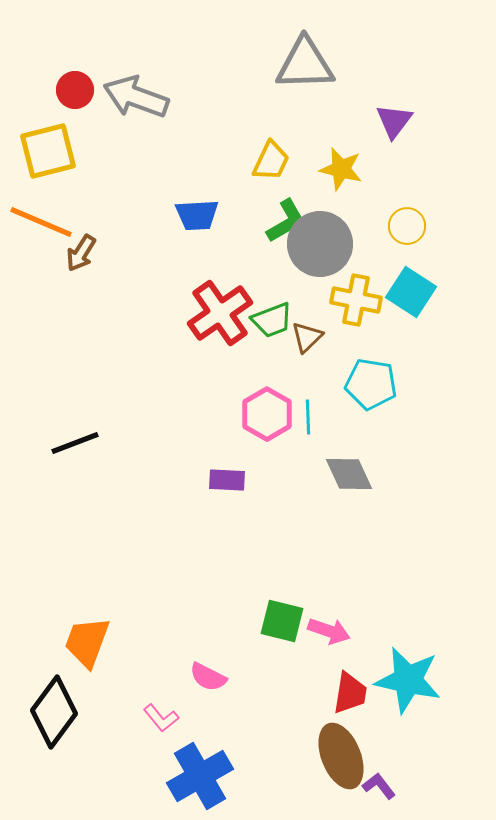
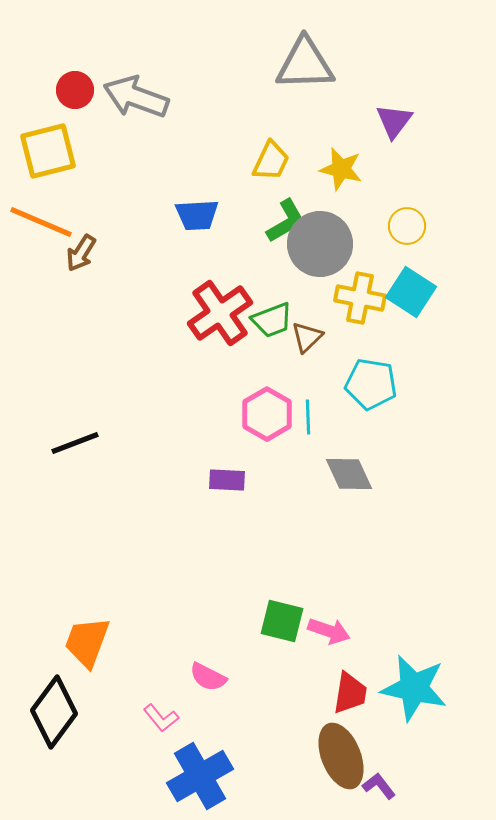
yellow cross: moved 4 px right, 2 px up
cyan star: moved 6 px right, 8 px down
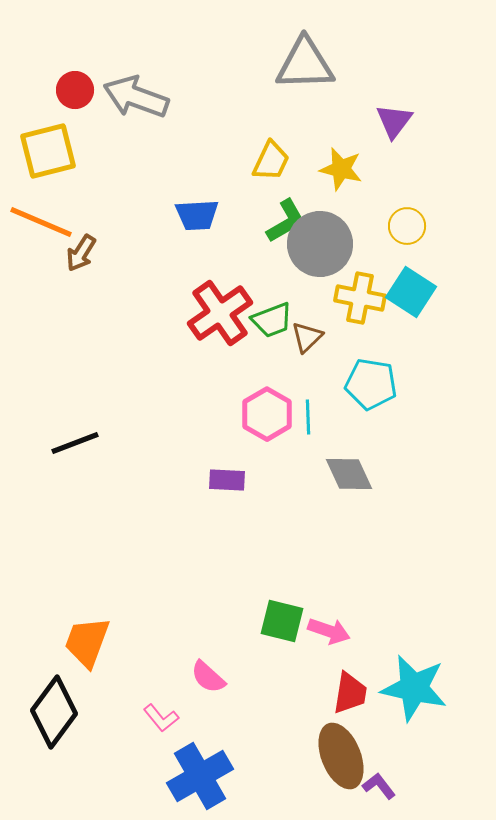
pink semicircle: rotated 15 degrees clockwise
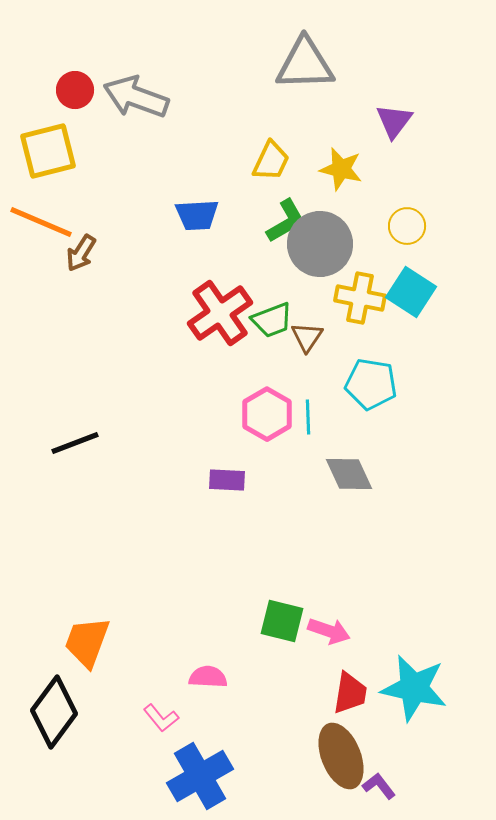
brown triangle: rotated 12 degrees counterclockwise
pink semicircle: rotated 141 degrees clockwise
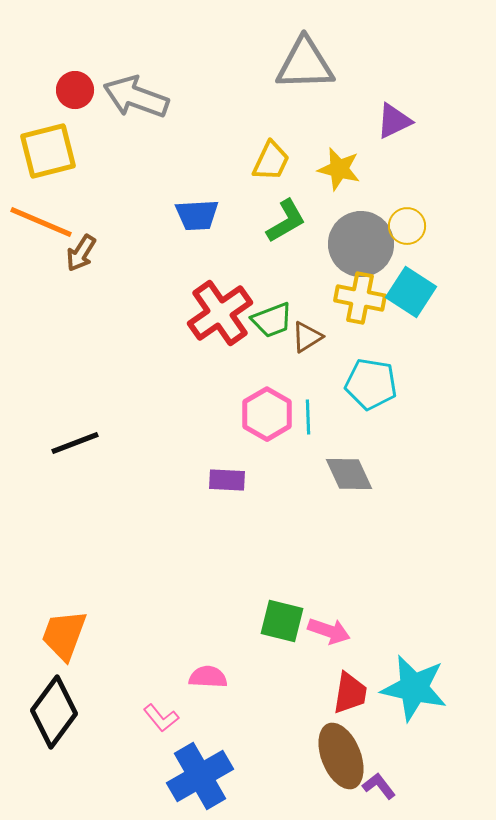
purple triangle: rotated 27 degrees clockwise
yellow star: moved 2 px left
gray circle: moved 41 px right
brown triangle: rotated 24 degrees clockwise
orange trapezoid: moved 23 px left, 7 px up
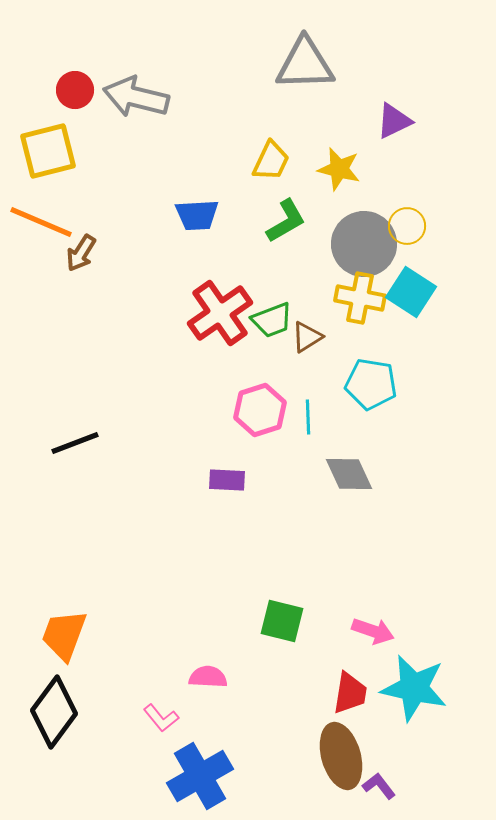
gray arrow: rotated 6 degrees counterclockwise
gray circle: moved 3 px right
pink hexagon: moved 7 px left, 4 px up; rotated 12 degrees clockwise
pink arrow: moved 44 px right
brown ellipse: rotated 6 degrees clockwise
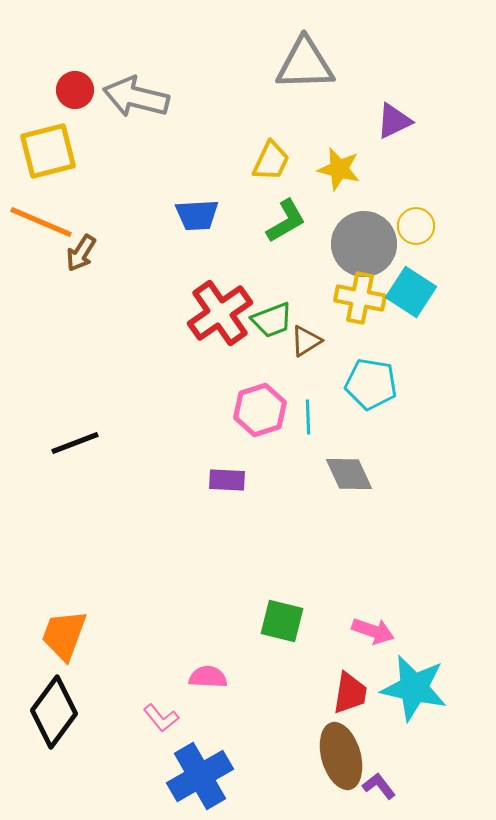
yellow circle: moved 9 px right
brown triangle: moved 1 px left, 4 px down
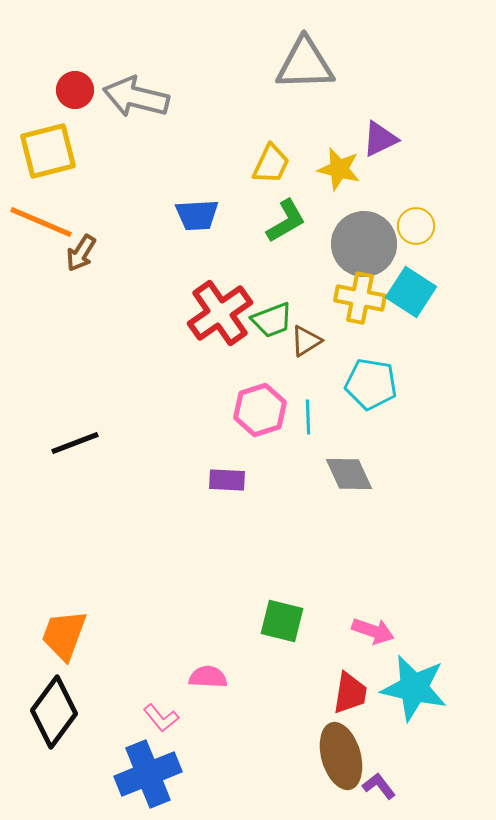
purple triangle: moved 14 px left, 18 px down
yellow trapezoid: moved 3 px down
blue cross: moved 52 px left, 2 px up; rotated 8 degrees clockwise
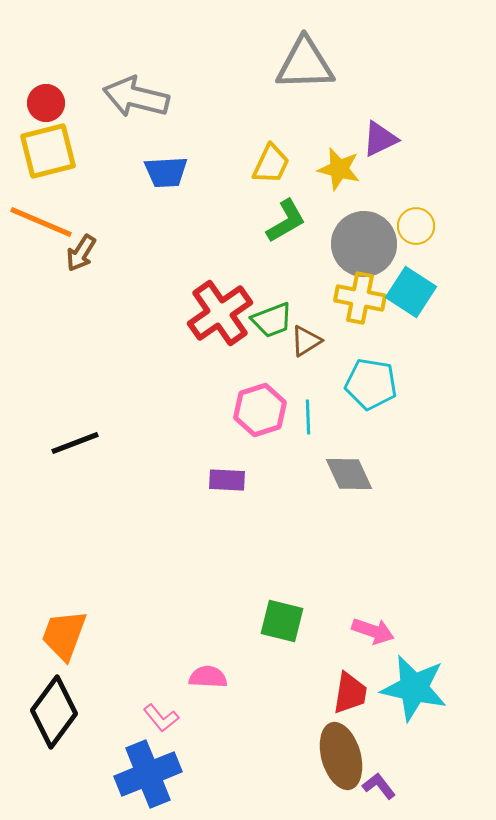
red circle: moved 29 px left, 13 px down
blue trapezoid: moved 31 px left, 43 px up
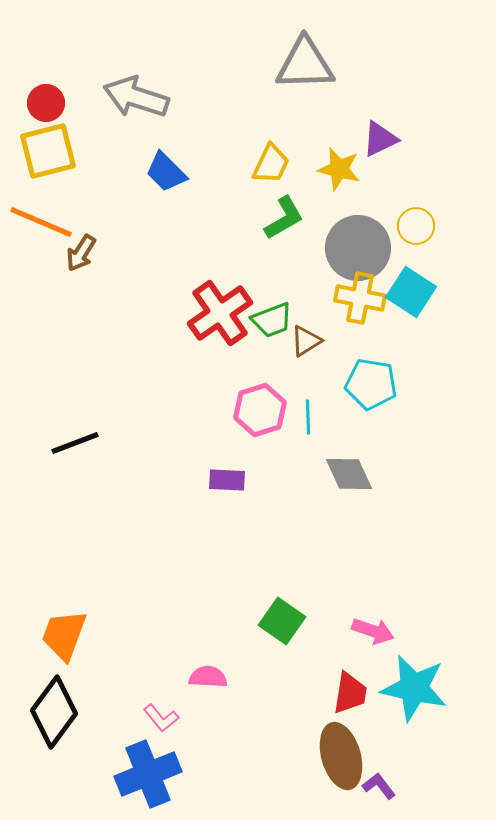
gray arrow: rotated 4 degrees clockwise
blue trapezoid: rotated 48 degrees clockwise
green L-shape: moved 2 px left, 3 px up
gray circle: moved 6 px left, 4 px down
green square: rotated 21 degrees clockwise
